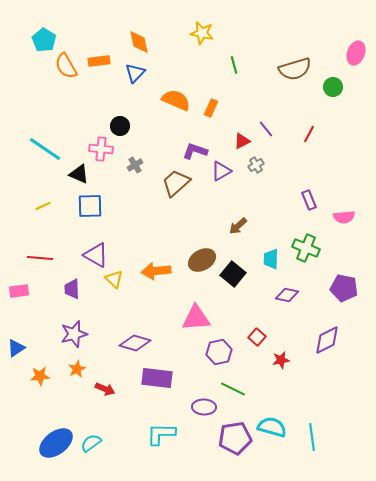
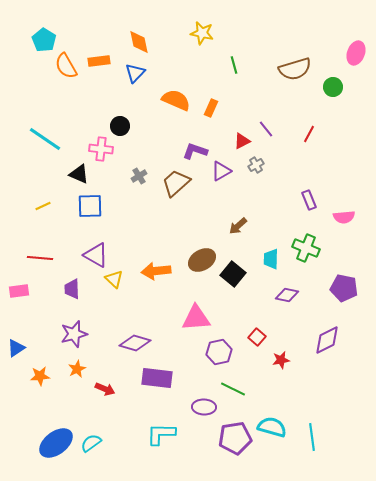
cyan line at (45, 149): moved 10 px up
gray cross at (135, 165): moved 4 px right, 11 px down
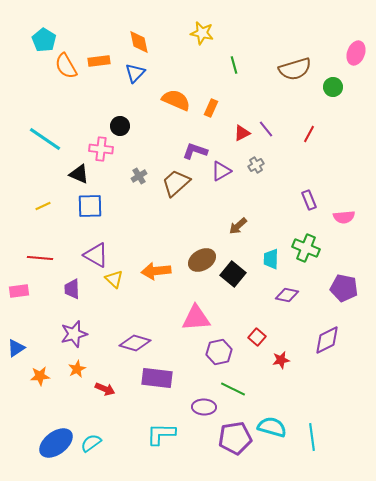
red triangle at (242, 141): moved 8 px up
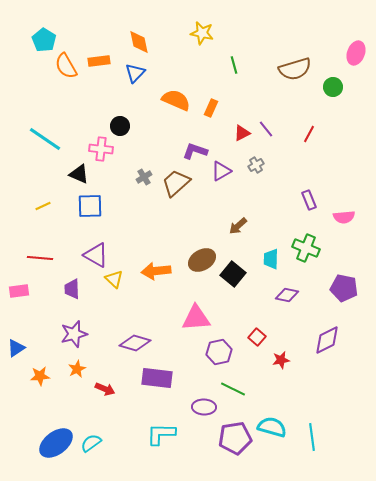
gray cross at (139, 176): moved 5 px right, 1 px down
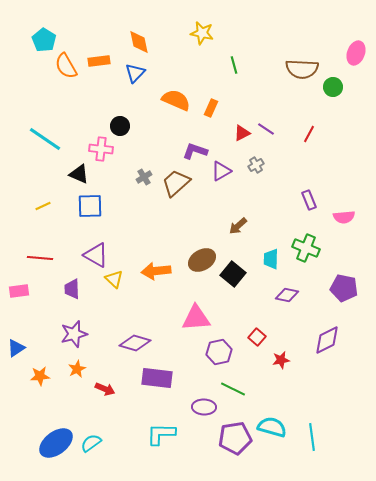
brown semicircle at (295, 69): moved 7 px right; rotated 20 degrees clockwise
purple line at (266, 129): rotated 18 degrees counterclockwise
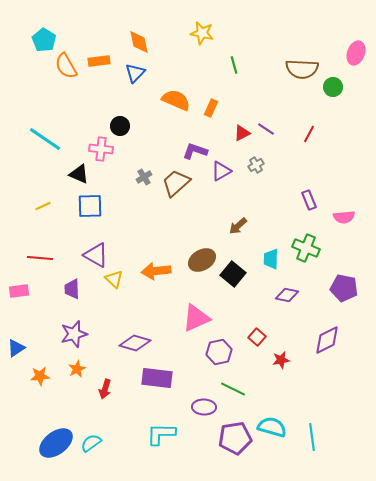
pink triangle at (196, 318): rotated 20 degrees counterclockwise
red arrow at (105, 389): rotated 84 degrees clockwise
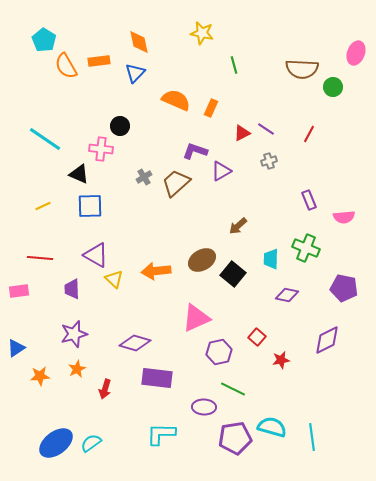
gray cross at (256, 165): moved 13 px right, 4 px up; rotated 14 degrees clockwise
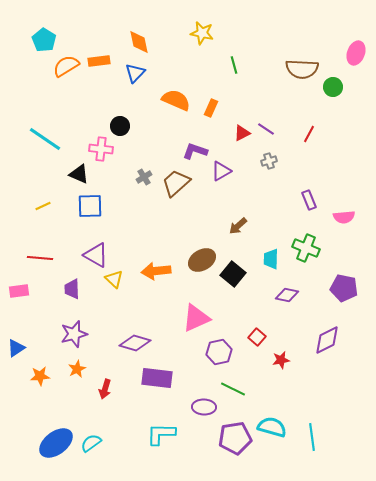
orange semicircle at (66, 66): rotated 88 degrees clockwise
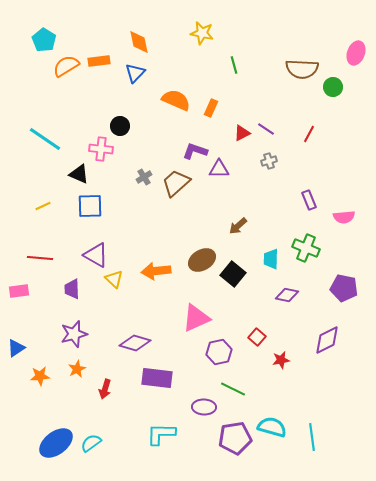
purple triangle at (221, 171): moved 2 px left, 2 px up; rotated 30 degrees clockwise
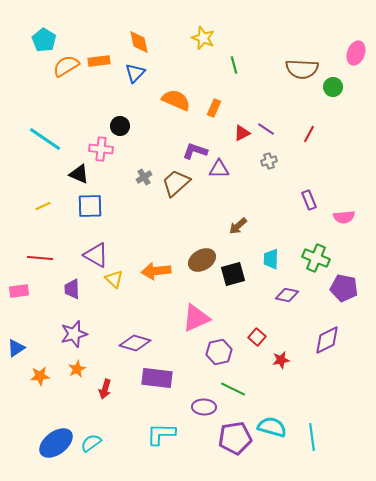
yellow star at (202, 33): moved 1 px right, 5 px down; rotated 10 degrees clockwise
orange rectangle at (211, 108): moved 3 px right
green cross at (306, 248): moved 10 px right, 10 px down
black square at (233, 274): rotated 35 degrees clockwise
